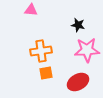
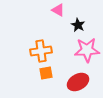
pink triangle: moved 27 px right; rotated 24 degrees clockwise
black star: rotated 16 degrees clockwise
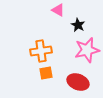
pink star: rotated 10 degrees counterclockwise
red ellipse: rotated 50 degrees clockwise
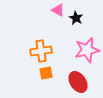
black star: moved 2 px left, 7 px up
red ellipse: rotated 35 degrees clockwise
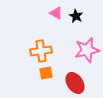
pink triangle: moved 2 px left, 3 px down
black star: moved 2 px up
red ellipse: moved 3 px left, 1 px down
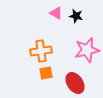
black star: rotated 16 degrees counterclockwise
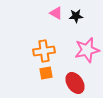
black star: rotated 16 degrees counterclockwise
orange cross: moved 3 px right
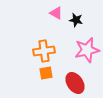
black star: moved 4 px down; rotated 16 degrees clockwise
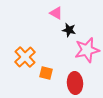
black star: moved 7 px left, 10 px down
orange cross: moved 19 px left, 6 px down; rotated 35 degrees counterclockwise
orange square: rotated 24 degrees clockwise
red ellipse: rotated 30 degrees clockwise
